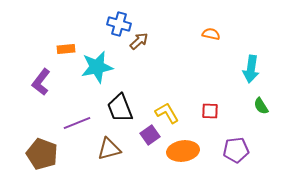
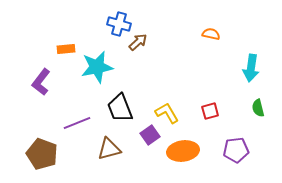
brown arrow: moved 1 px left, 1 px down
cyan arrow: moved 1 px up
green semicircle: moved 3 px left, 2 px down; rotated 18 degrees clockwise
red square: rotated 18 degrees counterclockwise
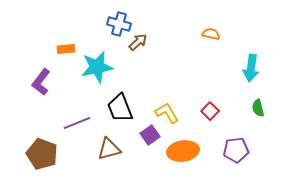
red square: rotated 30 degrees counterclockwise
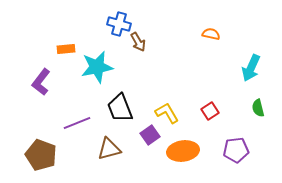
brown arrow: rotated 102 degrees clockwise
cyan arrow: rotated 16 degrees clockwise
red square: rotated 12 degrees clockwise
brown pentagon: moved 1 px left, 1 px down
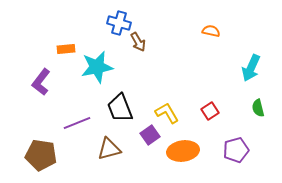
blue cross: moved 1 px up
orange semicircle: moved 3 px up
purple pentagon: rotated 10 degrees counterclockwise
brown pentagon: rotated 12 degrees counterclockwise
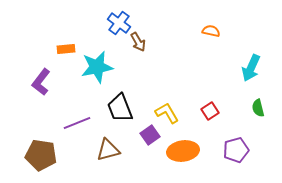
blue cross: rotated 20 degrees clockwise
brown triangle: moved 1 px left, 1 px down
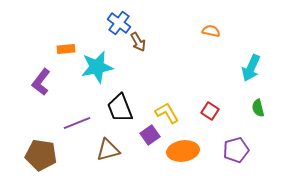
red square: rotated 24 degrees counterclockwise
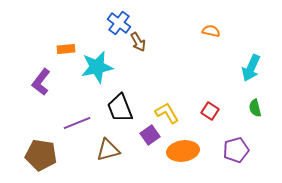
green semicircle: moved 3 px left
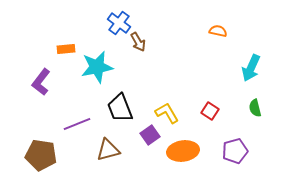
orange semicircle: moved 7 px right
purple line: moved 1 px down
purple pentagon: moved 1 px left, 1 px down
